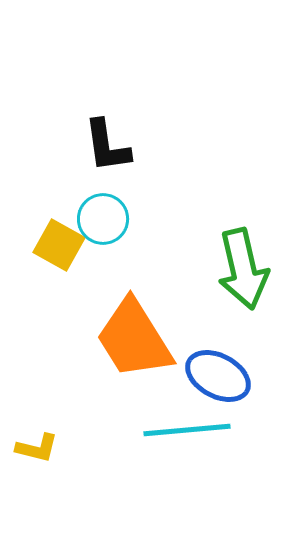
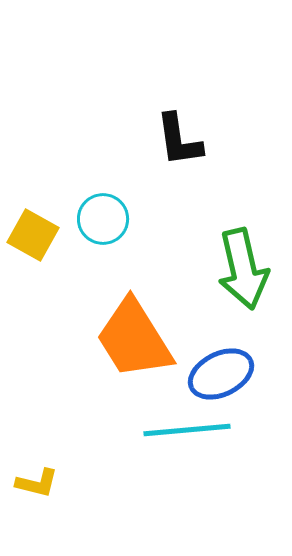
black L-shape: moved 72 px right, 6 px up
yellow square: moved 26 px left, 10 px up
blue ellipse: moved 3 px right, 2 px up; rotated 54 degrees counterclockwise
yellow L-shape: moved 35 px down
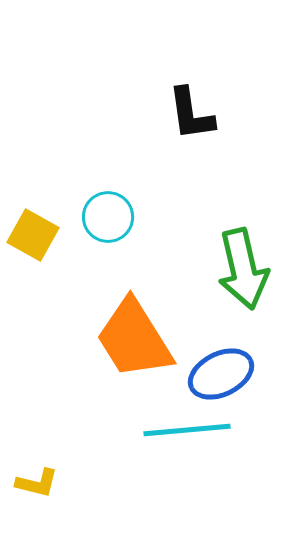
black L-shape: moved 12 px right, 26 px up
cyan circle: moved 5 px right, 2 px up
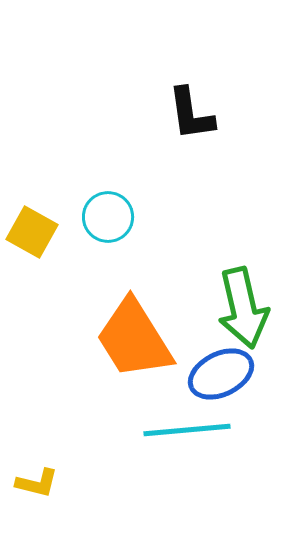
yellow square: moved 1 px left, 3 px up
green arrow: moved 39 px down
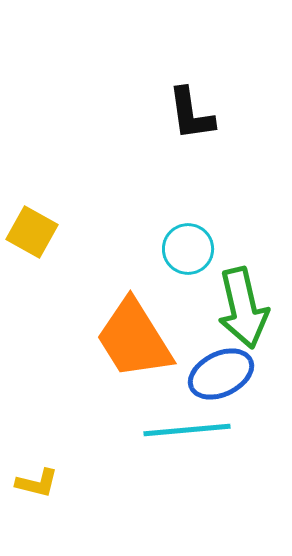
cyan circle: moved 80 px right, 32 px down
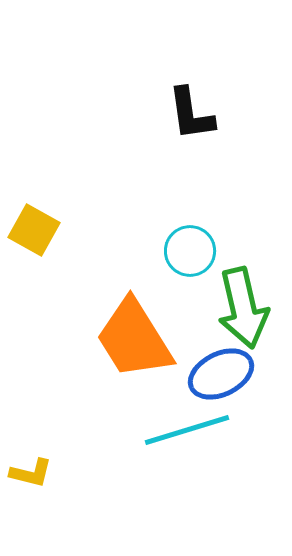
yellow square: moved 2 px right, 2 px up
cyan circle: moved 2 px right, 2 px down
cyan line: rotated 12 degrees counterclockwise
yellow L-shape: moved 6 px left, 10 px up
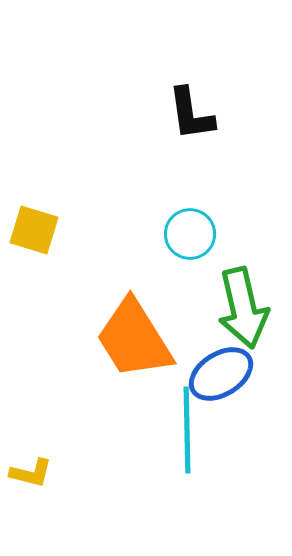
yellow square: rotated 12 degrees counterclockwise
cyan circle: moved 17 px up
blue ellipse: rotated 6 degrees counterclockwise
cyan line: rotated 74 degrees counterclockwise
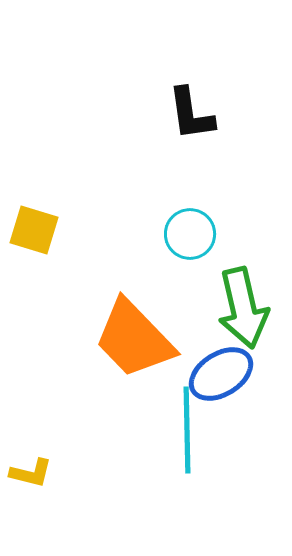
orange trapezoid: rotated 12 degrees counterclockwise
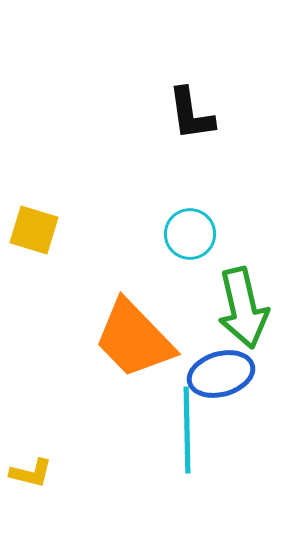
blue ellipse: rotated 16 degrees clockwise
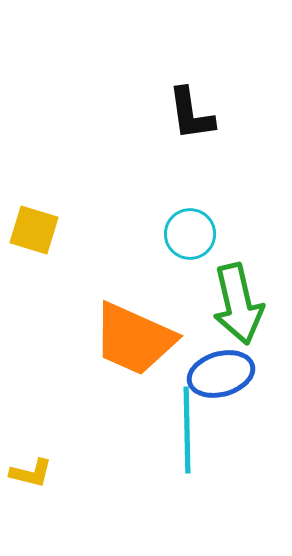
green arrow: moved 5 px left, 4 px up
orange trapezoid: rotated 22 degrees counterclockwise
